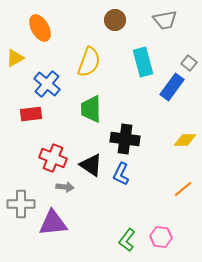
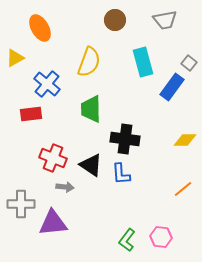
blue L-shape: rotated 30 degrees counterclockwise
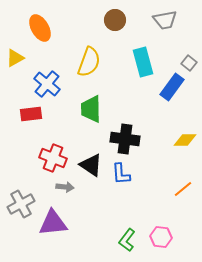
gray cross: rotated 28 degrees counterclockwise
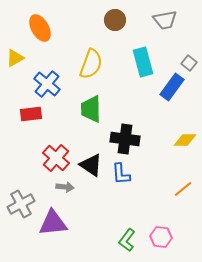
yellow semicircle: moved 2 px right, 2 px down
red cross: moved 3 px right; rotated 20 degrees clockwise
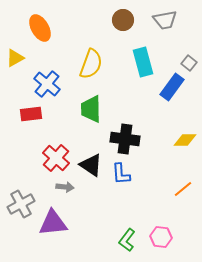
brown circle: moved 8 px right
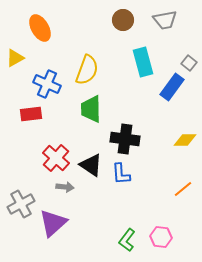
yellow semicircle: moved 4 px left, 6 px down
blue cross: rotated 16 degrees counterclockwise
purple triangle: rotated 36 degrees counterclockwise
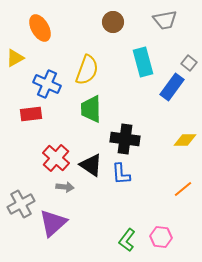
brown circle: moved 10 px left, 2 px down
